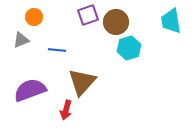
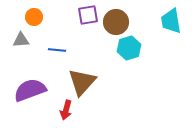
purple square: rotated 10 degrees clockwise
gray triangle: rotated 18 degrees clockwise
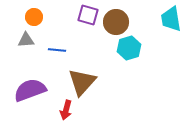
purple square: rotated 25 degrees clockwise
cyan trapezoid: moved 2 px up
gray triangle: moved 5 px right
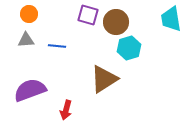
orange circle: moved 5 px left, 3 px up
blue line: moved 4 px up
brown triangle: moved 22 px right, 3 px up; rotated 16 degrees clockwise
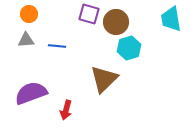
purple square: moved 1 px right, 1 px up
brown triangle: rotated 12 degrees counterclockwise
purple semicircle: moved 1 px right, 3 px down
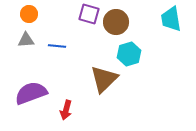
cyan hexagon: moved 6 px down
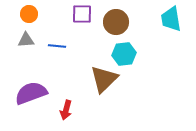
purple square: moved 7 px left; rotated 15 degrees counterclockwise
cyan hexagon: moved 5 px left; rotated 10 degrees clockwise
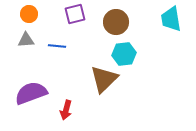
purple square: moved 7 px left; rotated 15 degrees counterclockwise
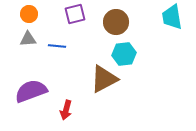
cyan trapezoid: moved 1 px right, 2 px up
gray triangle: moved 2 px right, 1 px up
brown triangle: rotated 16 degrees clockwise
purple semicircle: moved 2 px up
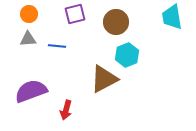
cyan hexagon: moved 3 px right, 1 px down; rotated 15 degrees counterclockwise
